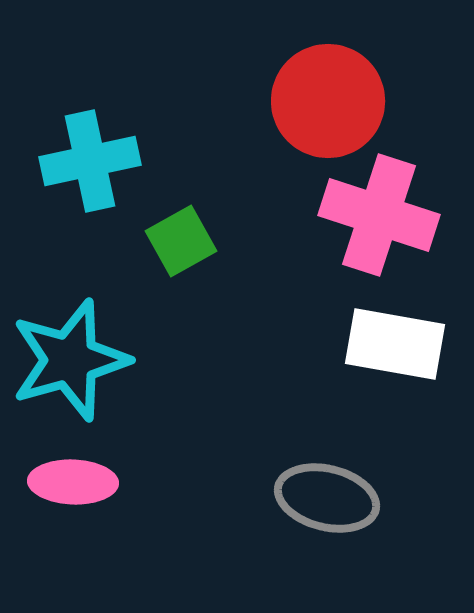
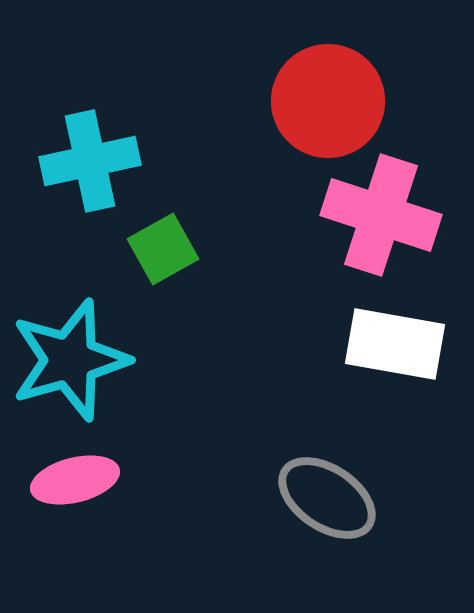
pink cross: moved 2 px right
green square: moved 18 px left, 8 px down
pink ellipse: moved 2 px right, 2 px up; rotated 16 degrees counterclockwise
gray ellipse: rotated 20 degrees clockwise
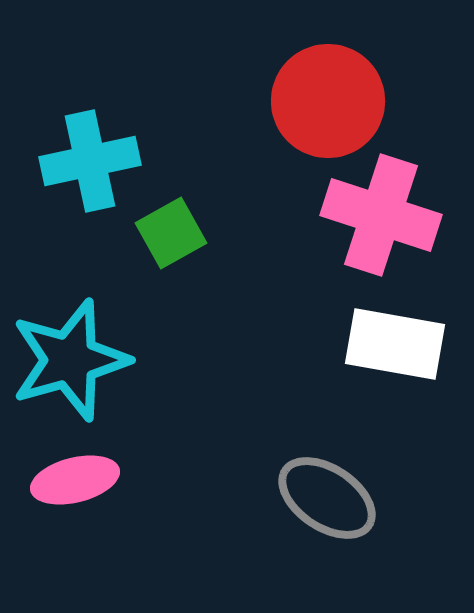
green square: moved 8 px right, 16 px up
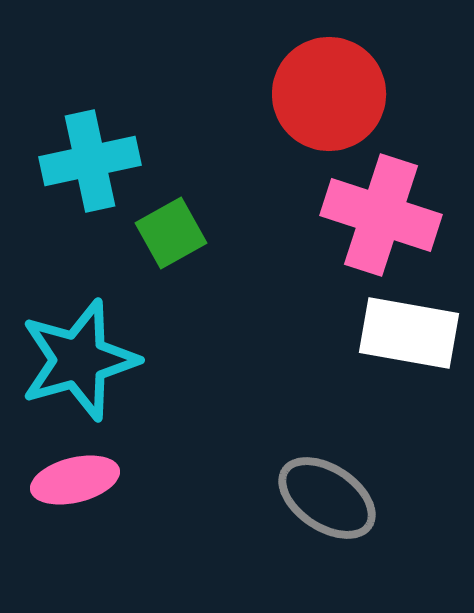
red circle: moved 1 px right, 7 px up
white rectangle: moved 14 px right, 11 px up
cyan star: moved 9 px right
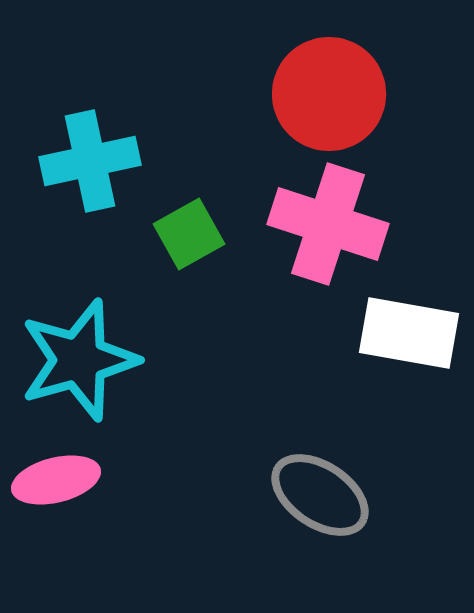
pink cross: moved 53 px left, 9 px down
green square: moved 18 px right, 1 px down
pink ellipse: moved 19 px left
gray ellipse: moved 7 px left, 3 px up
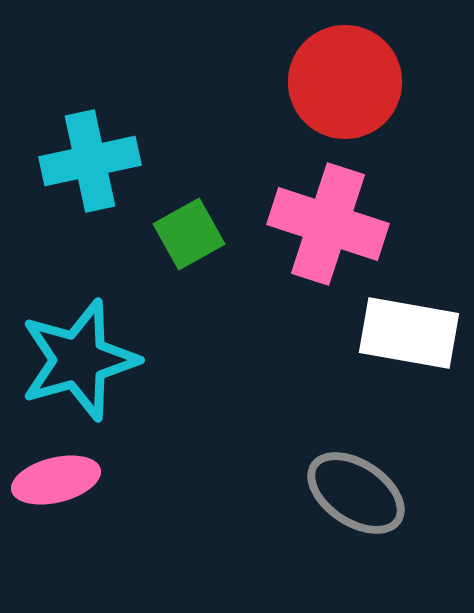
red circle: moved 16 px right, 12 px up
gray ellipse: moved 36 px right, 2 px up
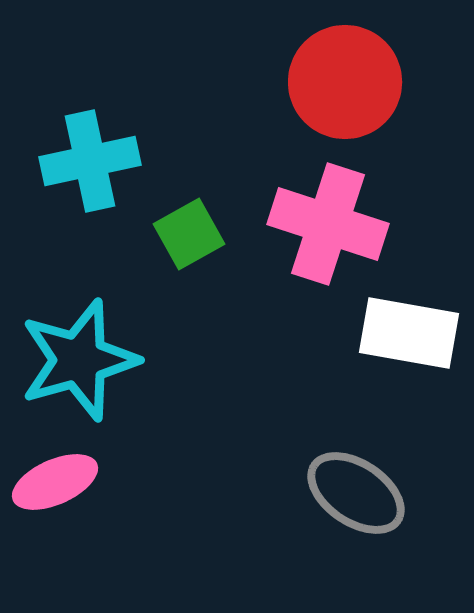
pink ellipse: moved 1 px left, 2 px down; rotated 10 degrees counterclockwise
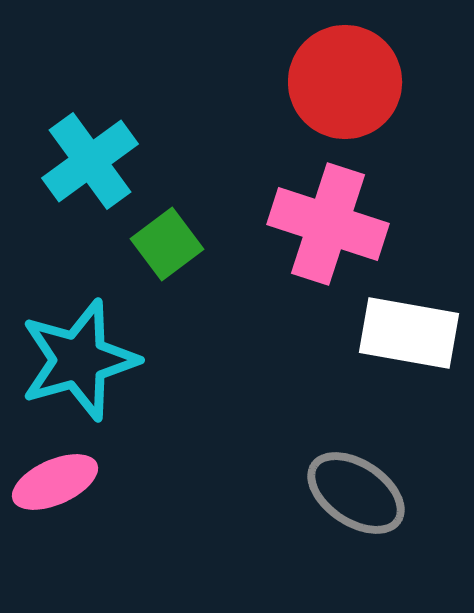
cyan cross: rotated 24 degrees counterclockwise
green square: moved 22 px left, 10 px down; rotated 8 degrees counterclockwise
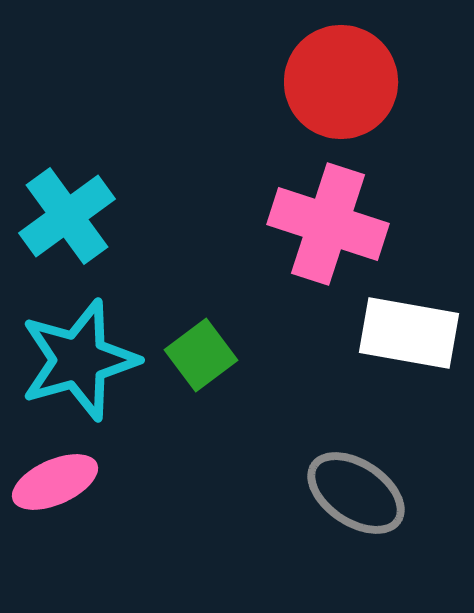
red circle: moved 4 px left
cyan cross: moved 23 px left, 55 px down
green square: moved 34 px right, 111 px down
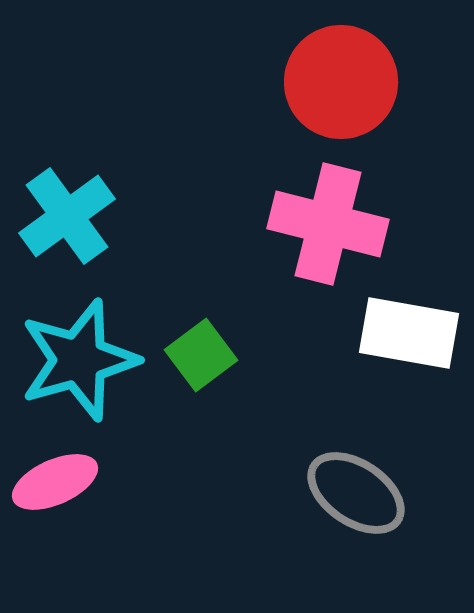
pink cross: rotated 4 degrees counterclockwise
